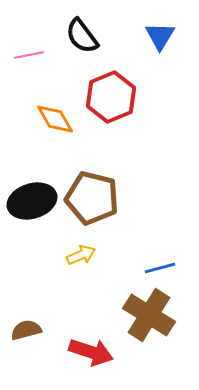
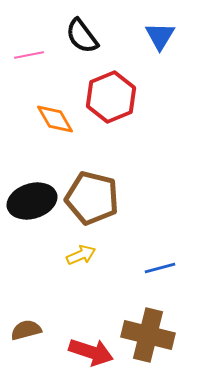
brown cross: moved 1 px left, 20 px down; rotated 18 degrees counterclockwise
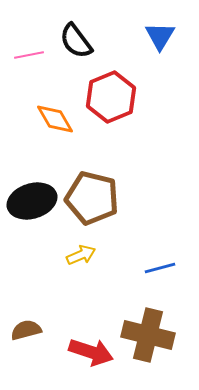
black semicircle: moved 6 px left, 5 px down
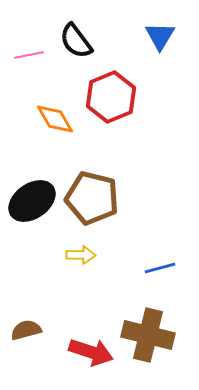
black ellipse: rotated 18 degrees counterclockwise
yellow arrow: rotated 24 degrees clockwise
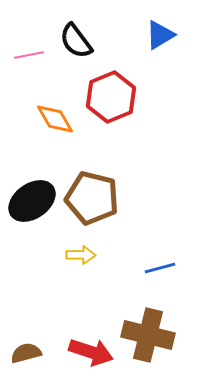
blue triangle: moved 1 px up; rotated 28 degrees clockwise
brown semicircle: moved 23 px down
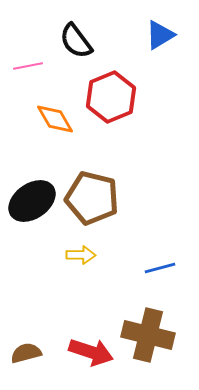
pink line: moved 1 px left, 11 px down
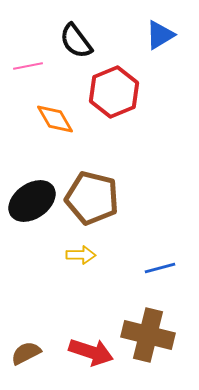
red hexagon: moved 3 px right, 5 px up
brown semicircle: rotated 12 degrees counterclockwise
